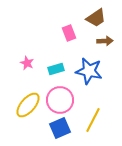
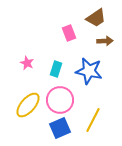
cyan rectangle: rotated 56 degrees counterclockwise
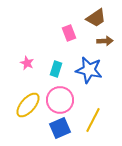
blue star: moved 1 px up
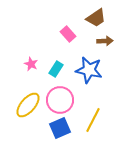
pink rectangle: moved 1 px left, 1 px down; rotated 21 degrees counterclockwise
pink star: moved 4 px right, 1 px down
cyan rectangle: rotated 14 degrees clockwise
